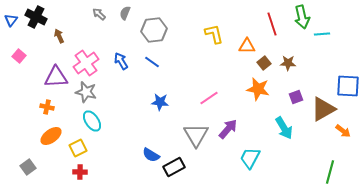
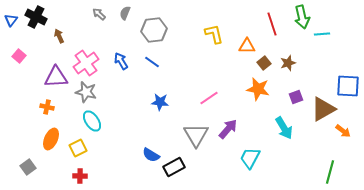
brown star: rotated 21 degrees counterclockwise
orange ellipse: moved 3 px down; rotated 30 degrees counterclockwise
red cross: moved 4 px down
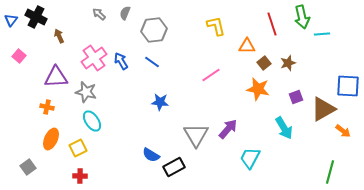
yellow L-shape: moved 2 px right, 8 px up
pink cross: moved 8 px right, 5 px up
pink line: moved 2 px right, 23 px up
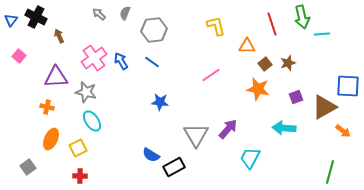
brown square: moved 1 px right, 1 px down
brown triangle: moved 1 px right, 2 px up
cyan arrow: rotated 125 degrees clockwise
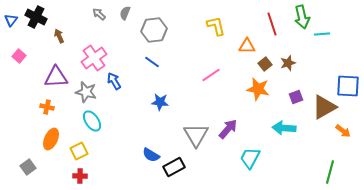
blue arrow: moved 7 px left, 20 px down
yellow square: moved 1 px right, 3 px down
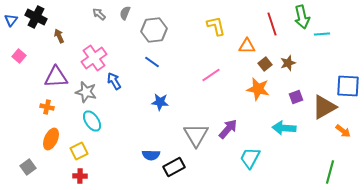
blue semicircle: rotated 30 degrees counterclockwise
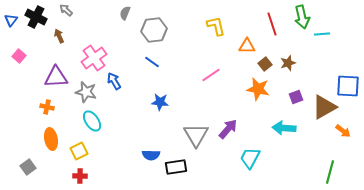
gray arrow: moved 33 px left, 4 px up
orange ellipse: rotated 35 degrees counterclockwise
black rectangle: moved 2 px right; rotated 20 degrees clockwise
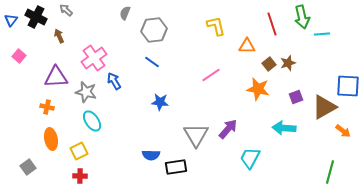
brown square: moved 4 px right
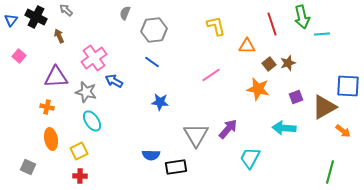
blue arrow: rotated 30 degrees counterclockwise
gray square: rotated 28 degrees counterclockwise
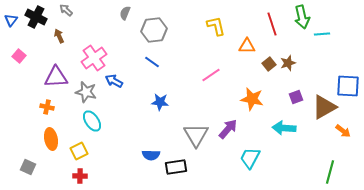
orange star: moved 6 px left, 10 px down
